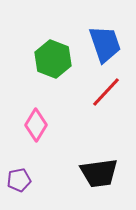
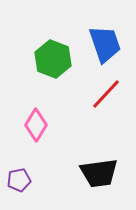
red line: moved 2 px down
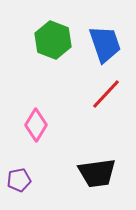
green hexagon: moved 19 px up
black trapezoid: moved 2 px left
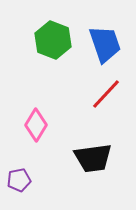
black trapezoid: moved 4 px left, 15 px up
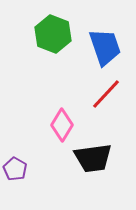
green hexagon: moved 6 px up
blue trapezoid: moved 3 px down
pink diamond: moved 26 px right
purple pentagon: moved 4 px left, 11 px up; rotated 30 degrees counterclockwise
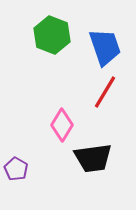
green hexagon: moved 1 px left, 1 px down
red line: moved 1 px left, 2 px up; rotated 12 degrees counterclockwise
purple pentagon: moved 1 px right
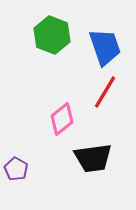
pink diamond: moved 6 px up; rotated 20 degrees clockwise
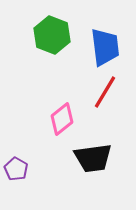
blue trapezoid: rotated 12 degrees clockwise
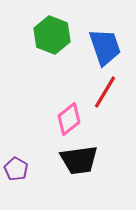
blue trapezoid: rotated 12 degrees counterclockwise
pink diamond: moved 7 px right
black trapezoid: moved 14 px left, 2 px down
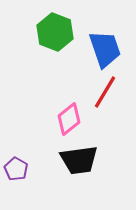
green hexagon: moved 3 px right, 3 px up
blue trapezoid: moved 2 px down
